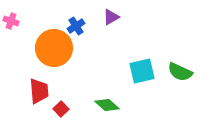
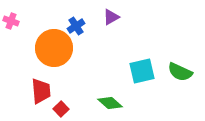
red trapezoid: moved 2 px right
green diamond: moved 3 px right, 2 px up
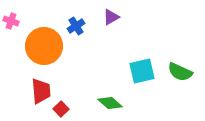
orange circle: moved 10 px left, 2 px up
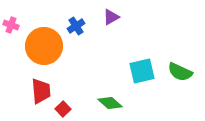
pink cross: moved 4 px down
red square: moved 2 px right
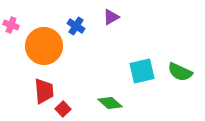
blue cross: rotated 24 degrees counterclockwise
red trapezoid: moved 3 px right
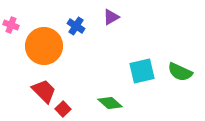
red trapezoid: rotated 40 degrees counterclockwise
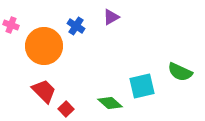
cyan square: moved 15 px down
red square: moved 3 px right
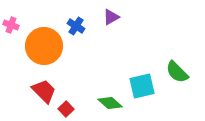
green semicircle: moved 3 px left; rotated 20 degrees clockwise
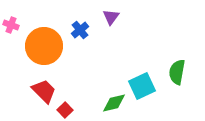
purple triangle: rotated 24 degrees counterclockwise
blue cross: moved 4 px right, 4 px down; rotated 18 degrees clockwise
green semicircle: rotated 55 degrees clockwise
cyan square: rotated 12 degrees counterclockwise
green diamond: moved 4 px right; rotated 55 degrees counterclockwise
red square: moved 1 px left, 1 px down
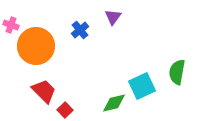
purple triangle: moved 2 px right
orange circle: moved 8 px left
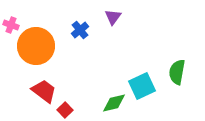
red trapezoid: rotated 8 degrees counterclockwise
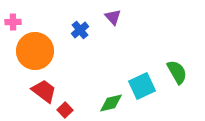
purple triangle: rotated 18 degrees counterclockwise
pink cross: moved 2 px right, 3 px up; rotated 21 degrees counterclockwise
orange circle: moved 1 px left, 5 px down
green semicircle: rotated 140 degrees clockwise
green diamond: moved 3 px left
